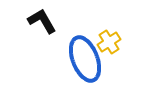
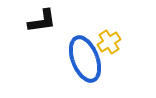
black L-shape: rotated 112 degrees clockwise
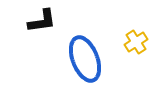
yellow cross: moved 27 px right
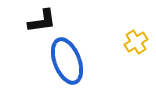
blue ellipse: moved 18 px left, 2 px down
